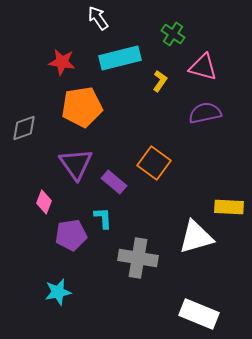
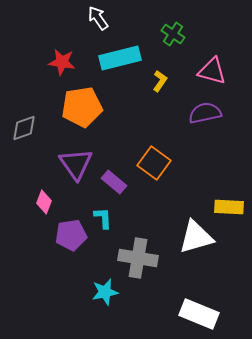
pink triangle: moved 9 px right, 4 px down
cyan star: moved 47 px right
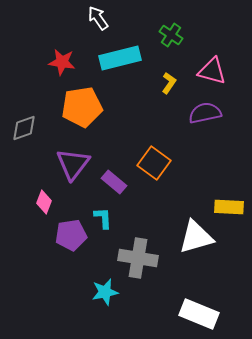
green cross: moved 2 px left, 1 px down
yellow L-shape: moved 9 px right, 2 px down
purple triangle: moved 3 px left; rotated 12 degrees clockwise
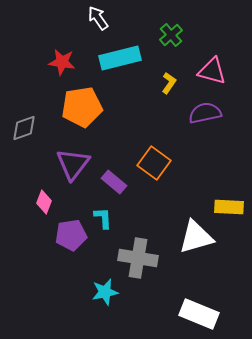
green cross: rotated 15 degrees clockwise
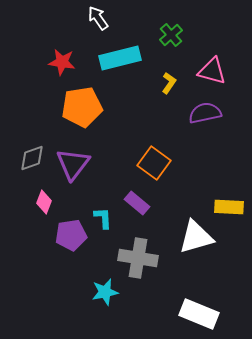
gray diamond: moved 8 px right, 30 px down
purple rectangle: moved 23 px right, 21 px down
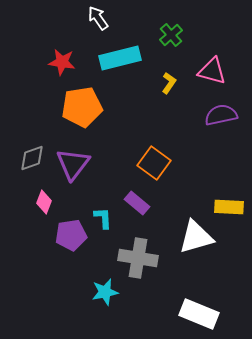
purple semicircle: moved 16 px right, 2 px down
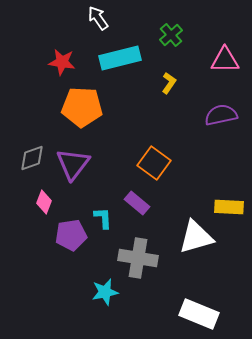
pink triangle: moved 13 px right, 11 px up; rotated 16 degrees counterclockwise
orange pentagon: rotated 12 degrees clockwise
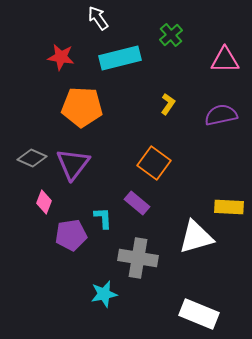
red star: moved 1 px left, 5 px up
yellow L-shape: moved 1 px left, 21 px down
gray diamond: rotated 44 degrees clockwise
cyan star: moved 1 px left, 2 px down
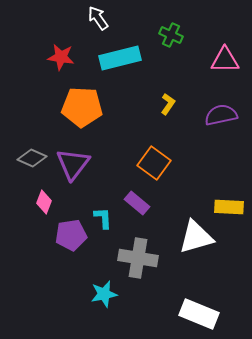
green cross: rotated 25 degrees counterclockwise
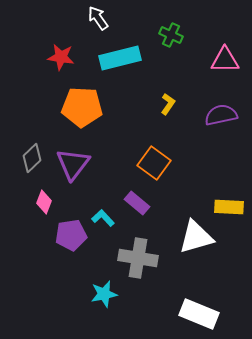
gray diamond: rotated 68 degrees counterclockwise
cyan L-shape: rotated 40 degrees counterclockwise
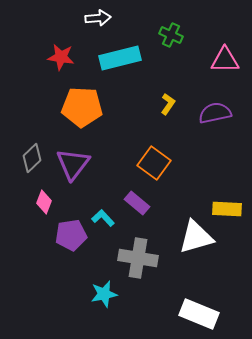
white arrow: rotated 120 degrees clockwise
purple semicircle: moved 6 px left, 2 px up
yellow rectangle: moved 2 px left, 2 px down
